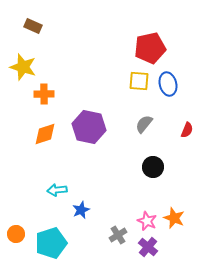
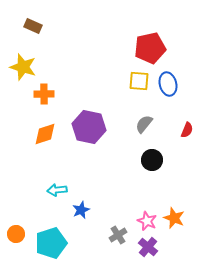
black circle: moved 1 px left, 7 px up
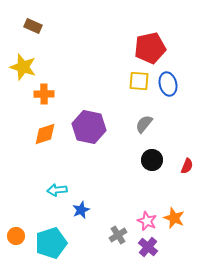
red semicircle: moved 36 px down
orange circle: moved 2 px down
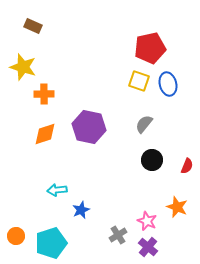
yellow square: rotated 15 degrees clockwise
orange star: moved 3 px right, 11 px up
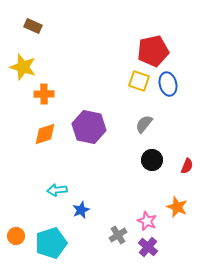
red pentagon: moved 3 px right, 3 px down
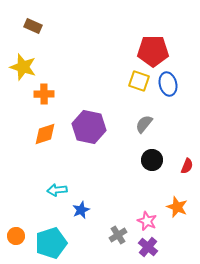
red pentagon: rotated 12 degrees clockwise
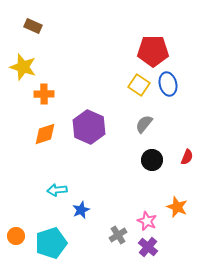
yellow square: moved 4 px down; rotated 15 degrees clockwise
purple hexagon: rotated 12 degrees clockwise
red semicircle: moved 9 px up
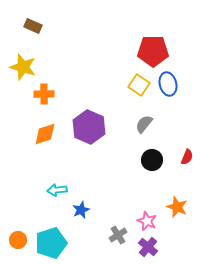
orange circle: moved 2 px right, 4 px down
